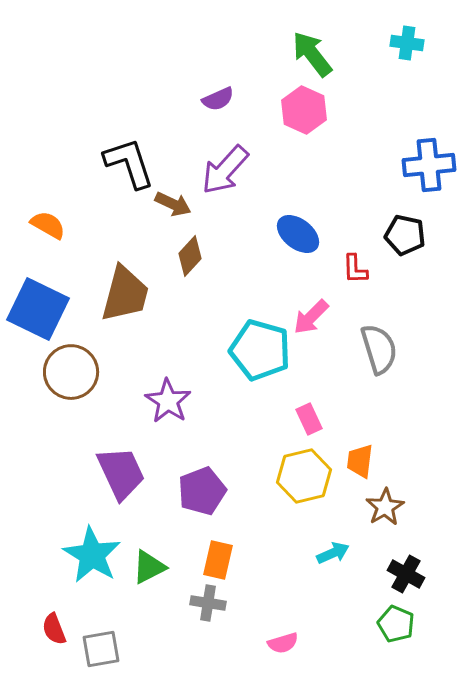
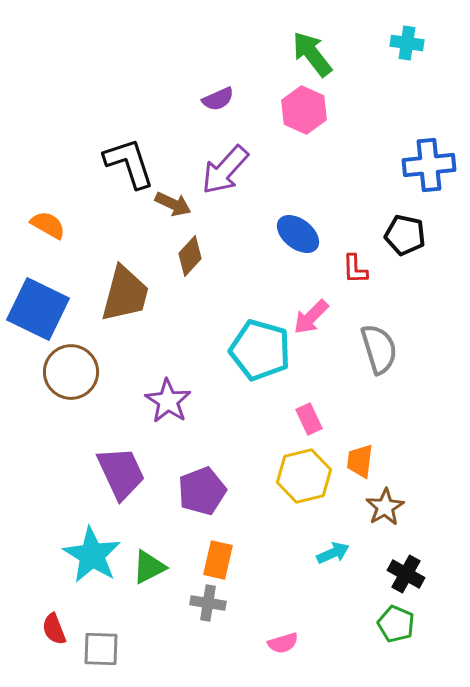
gray square: rotated 12 degrees clockwise
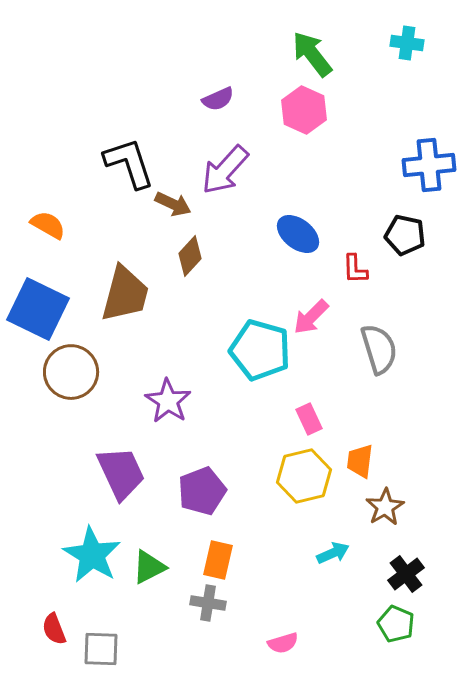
black cross: rotated 24 degrees clockwise
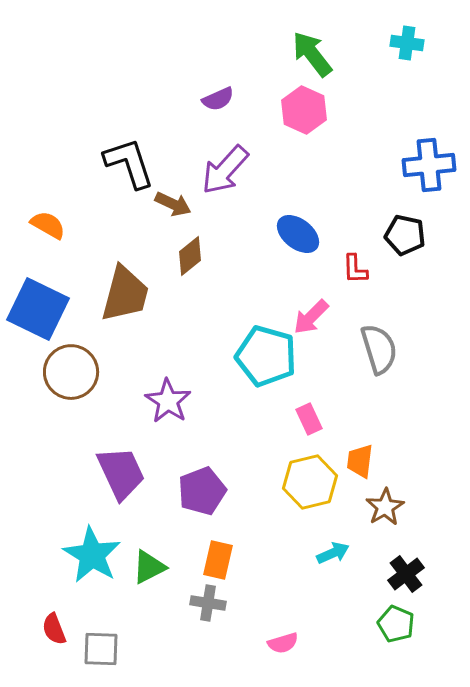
brown diamond: rotated 9 degrees clockwise
cyan pentagon: moved 6 px right, 6 px down
yellow hexagon: moved 6 px right, 6 px down
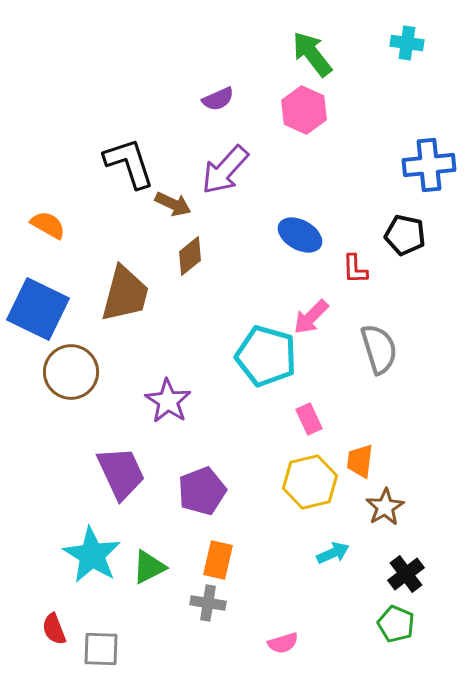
blue ellipse: moved 2 px right, 1 px down; rotated 9 degrees counterclockwise
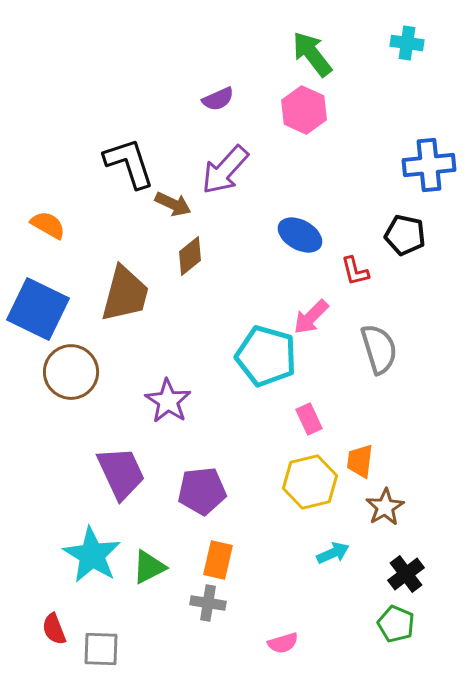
red L-shape: moved 2 px down; rotated 12 degrees counterclockwise
purple pentagon: rotated 15 degrees clockwise
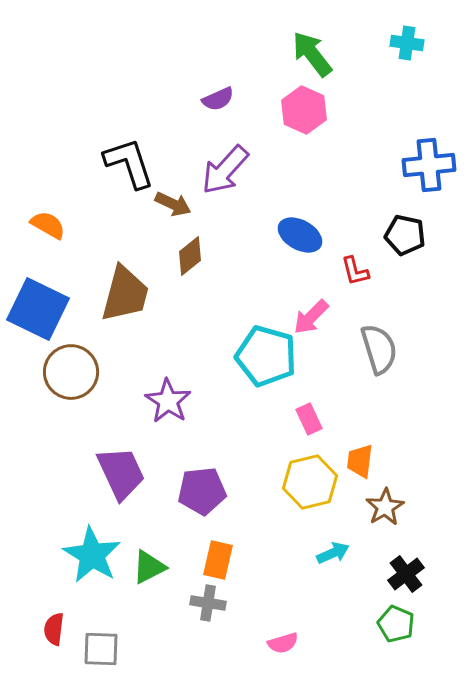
red semicircle: rotated 28 degrees clockwise
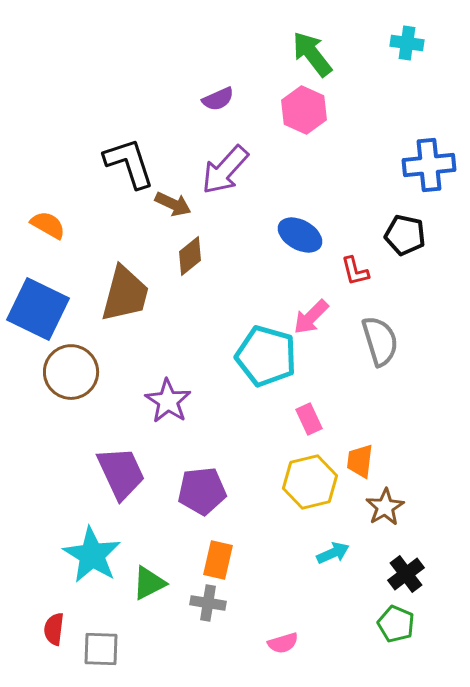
gray semicircle: moved 1 px right, 8 px up
green triangle: moved 16 px down
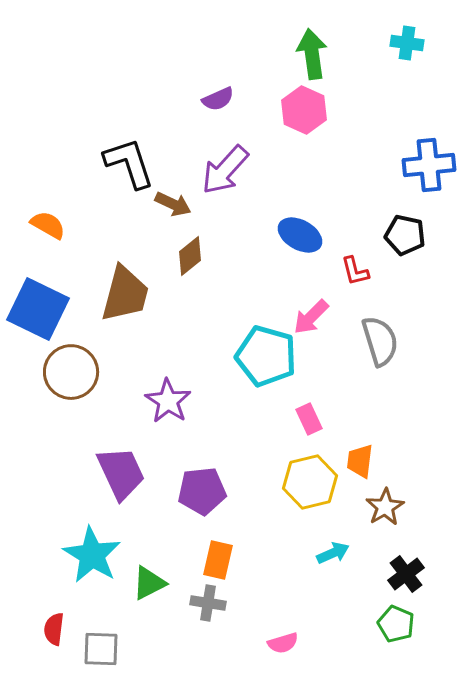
green arrow: rotated 30 degrees clockwise
